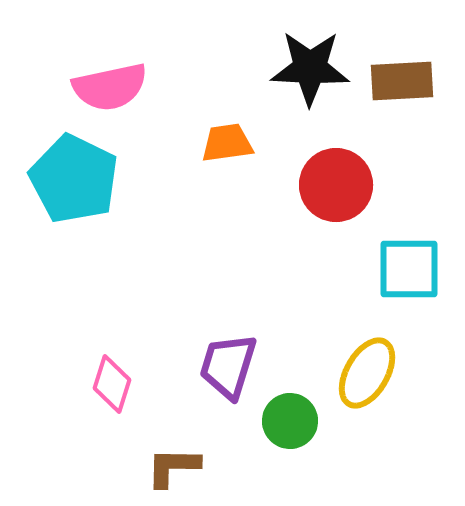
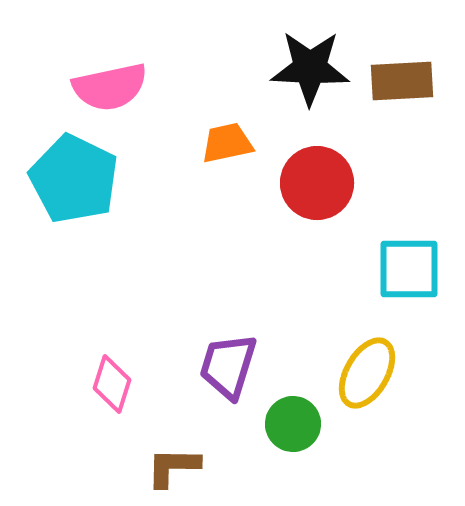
orange trapezoid: rotated 4 degrees counterclockwise
red circle: moved 19 px left, 2 px up
green circle: moved 3 px right, 3 px down
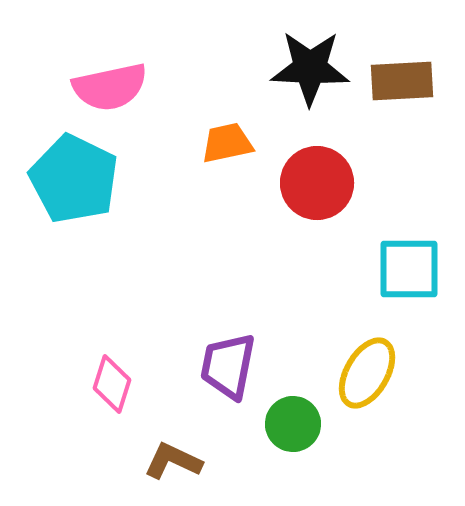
purple trapezoid: rotated 6 degrees counterclockwise
brown L-shape: moved 6 px up; rotated 24 degrees clockwise
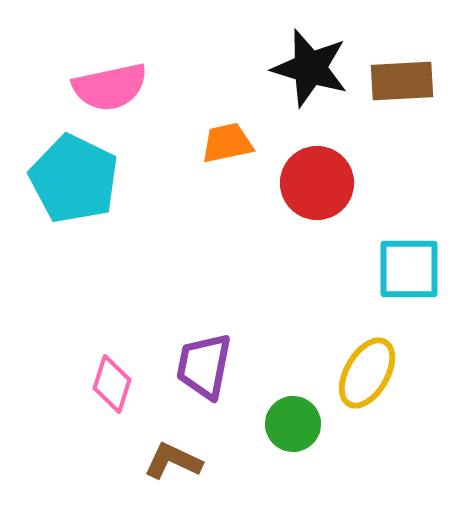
black star: rotated 14 degrees clockwise
purple trapezoid: moved 24 px left
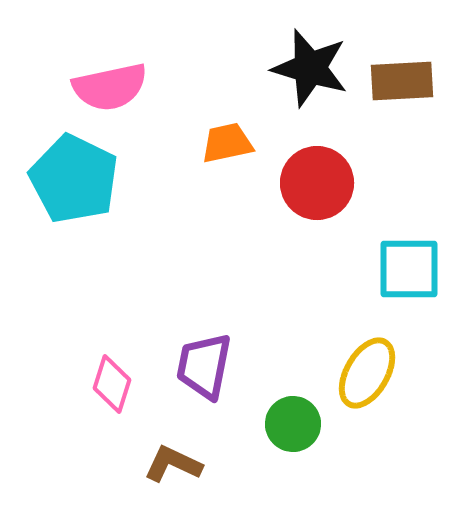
brown L-shape: moved 3 px down
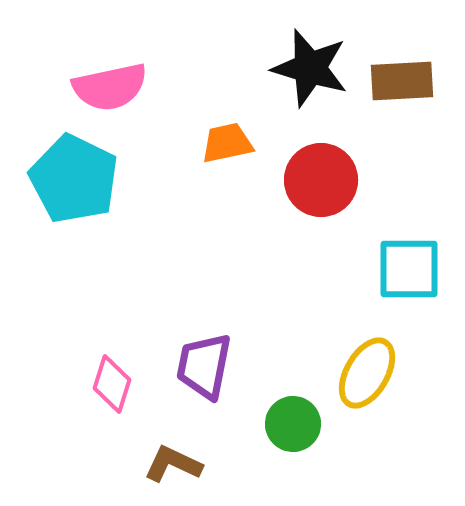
red circle: moved 4 px right, 3 px up
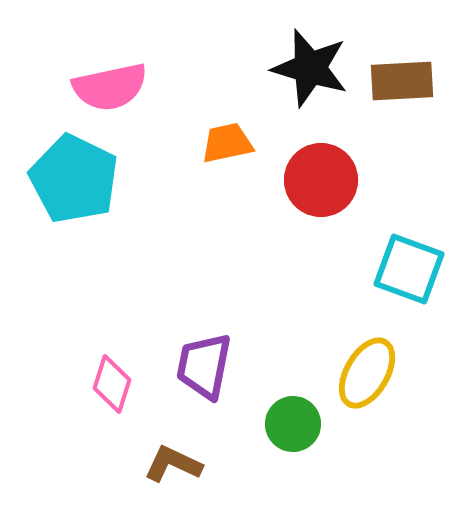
cyan square: rotated 20 degrees clockwise
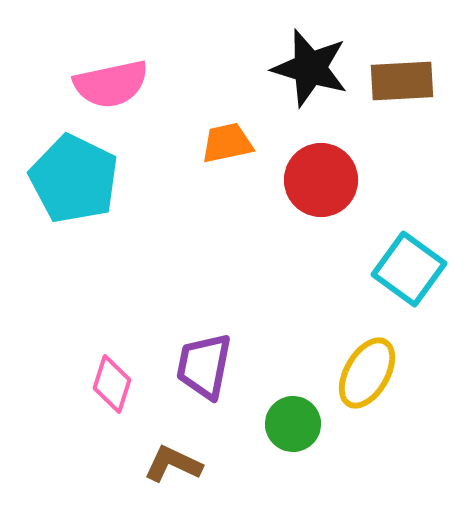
pink semicircle: moved 1 px right, 3 px up
cyan square: rotated 16 degrees clockwise
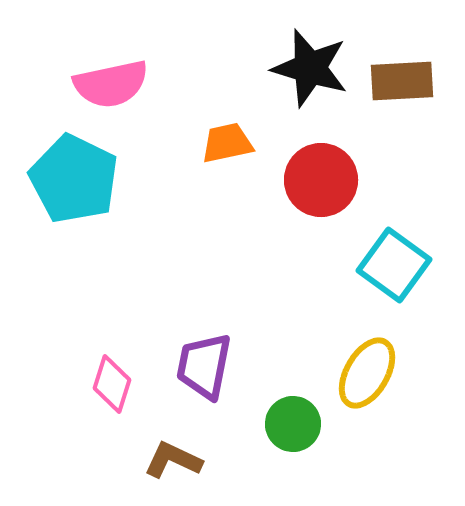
cyan square: moved 15 px left, 4 px up
brown L-shape: moved 4 px up
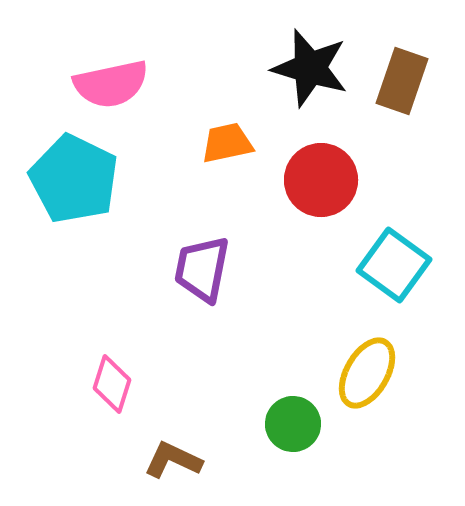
brown rectangle: rotated 68 degrees counterclockwise
purple trapezoid: moved 2 px left, 97 px up
